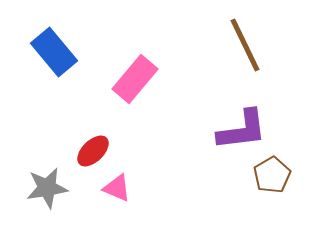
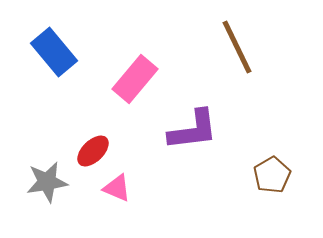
brown line: moved 8 px left, 2 px down
purple L-shape: moved 49 px left
gray star: moved 6 px up
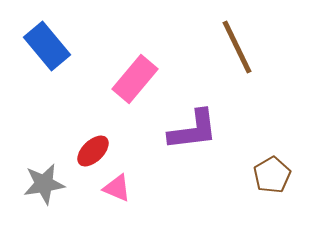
blue rectangle: moved 7 px left, 6 px up
gray star: moved 3 px left, 2 px down
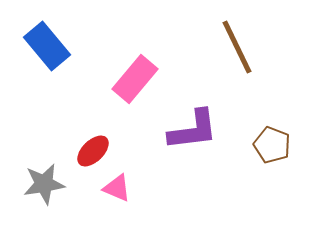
brown pentagon: moved 30 px up; rotated 21 degrees counterclockwise
